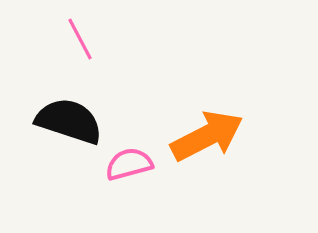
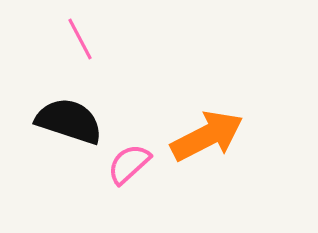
pink semicircle: rotated 27 degrees counterclockwise
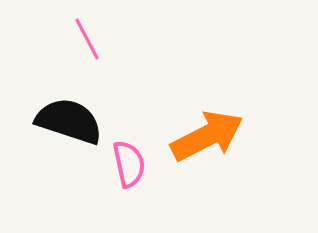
pink line: moved 7 px right
pink semicircle: rotated 120 degrees clockwise
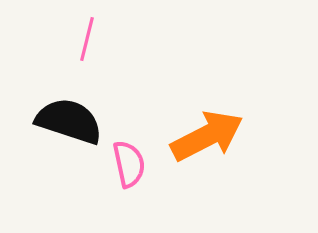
pink line: rotated 42 degrees clockwise
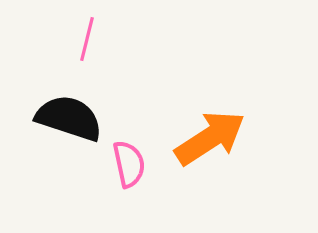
black semicircle: moved 3 px up
orange arrow: moved 3 px right, 2 px down; rotated 6 degrees counterclockwise
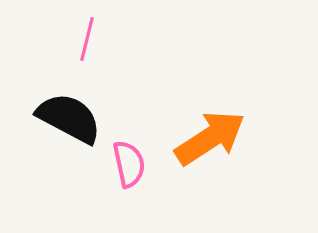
black semicircle: rotated 10 degrees clockwise
